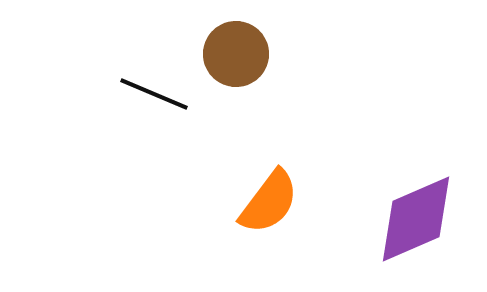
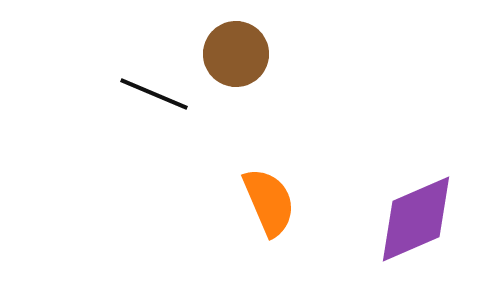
orange semicircle: rotated 60 degrees counterclockwise
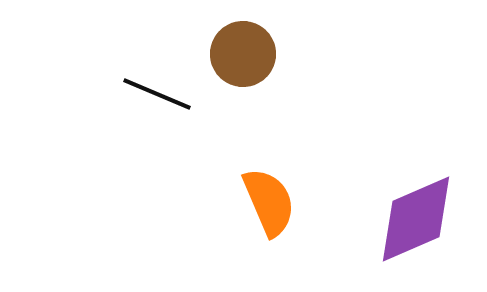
brown circle: moved 7 px right
black line: moved 3 px right
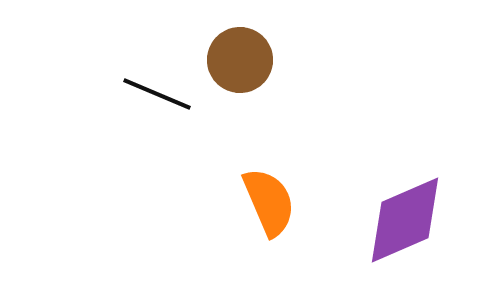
brown circle: moved 3 px left, 6 px down
purple diamond: moved 11 px left, 1 px down
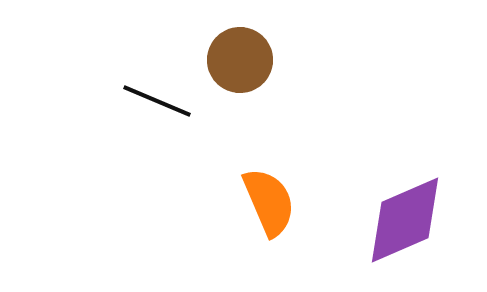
black line: moved 7 px down
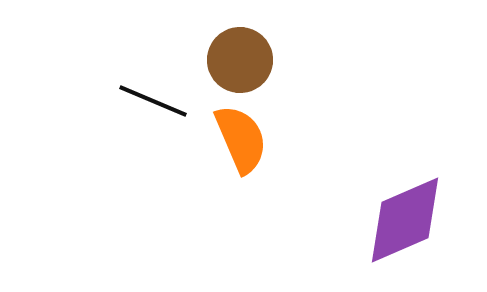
black line: moved 4 px left
orange semicircle: moved 28 px left, 63 px up
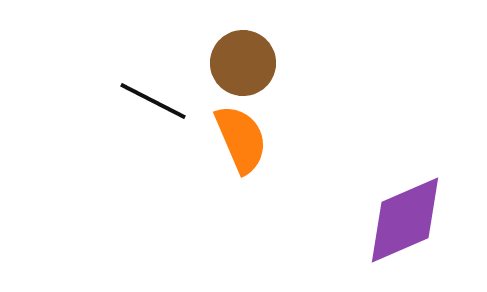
brown circle: moved 3 px right, 3 px down
black line: rotated 4 degrees clockwise
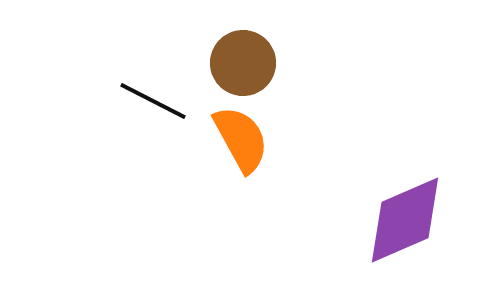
orange semicircle: rotated 6 degrees counterclockwise
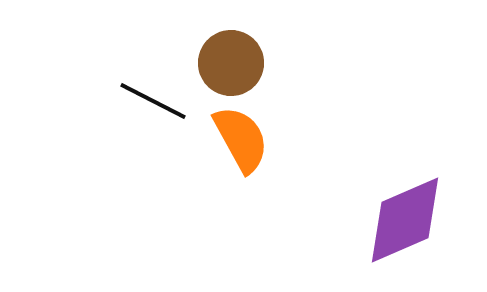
brown circle: moved 12 px left
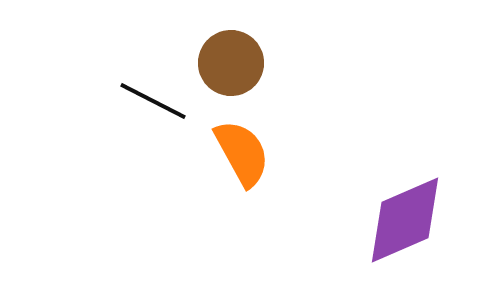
orange semicircle: moved 1 px right, 14 px down
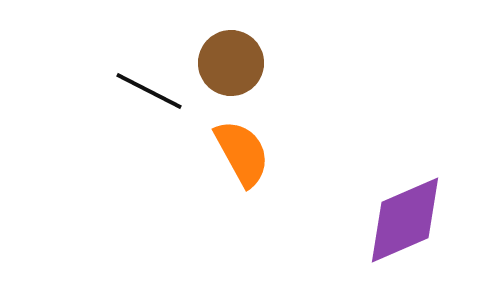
black line: moved 4 px left, 10 px up
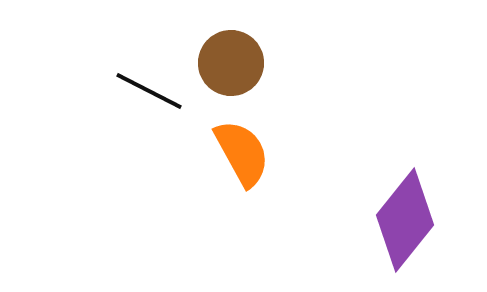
purple diamond: rotated 28 degrees counterclockwise
